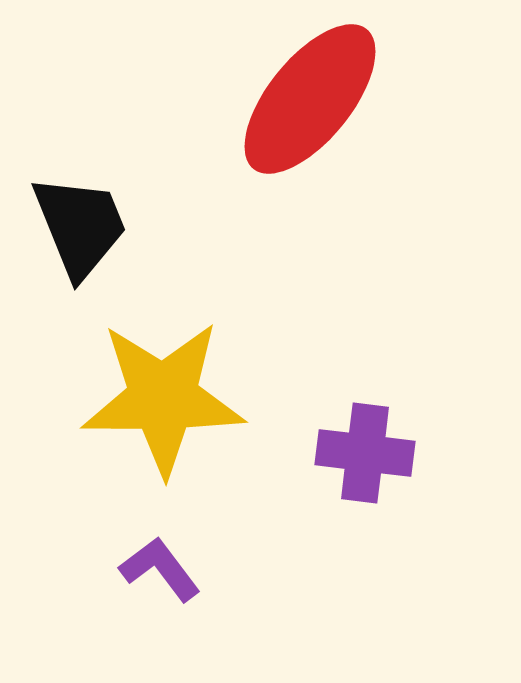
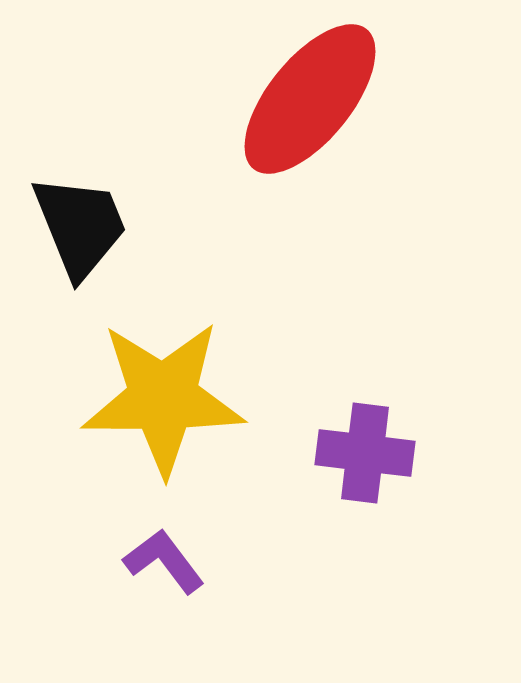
purple L-shape: moved 4 px right, 8 px up
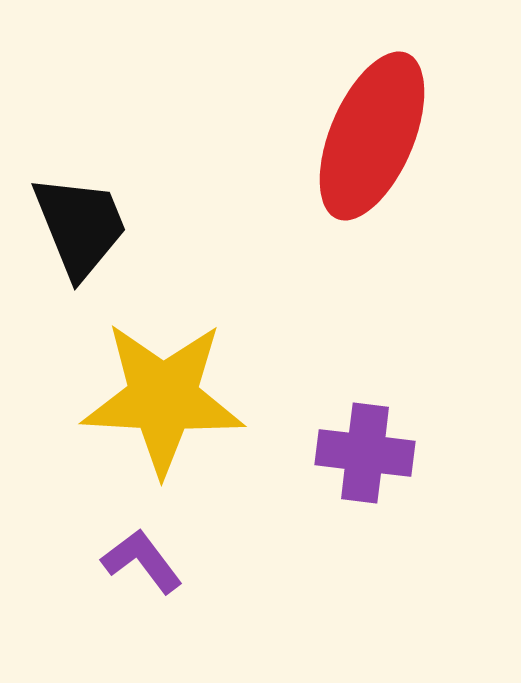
red ellipse: moved 62 px right, 37 px down; rotated 16 degrees counterclockwise
yellow star: rotated 3 degrees clockwise
purple L-shape: moved 22 px left
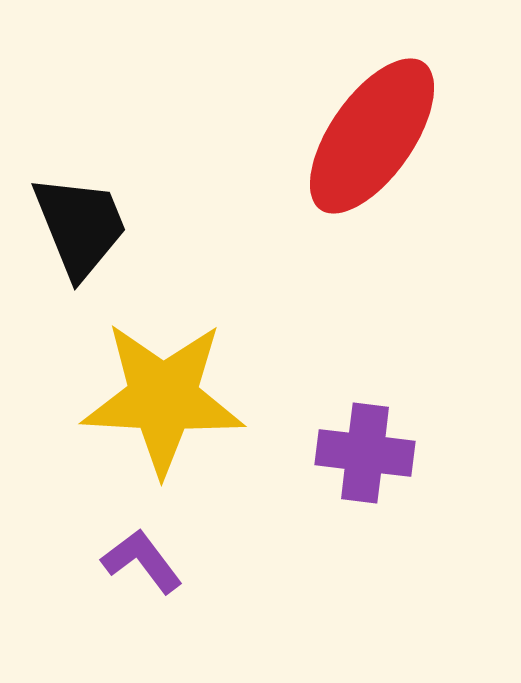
red ellipse: rotated 12 degrees clockwise
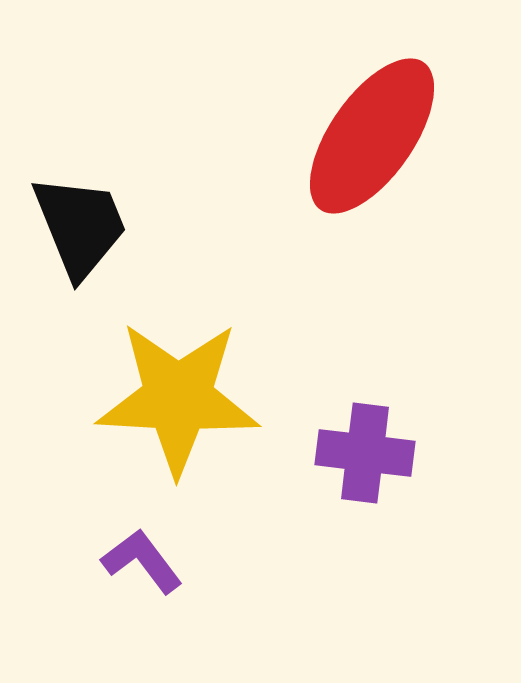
yellow star: moved 15 px right
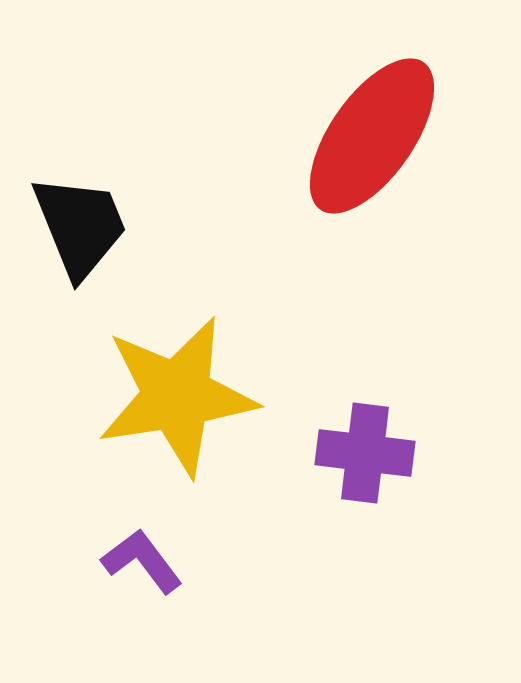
yellow star: moved 1 px left, 2 px up; rotated 12 degrees counterclockwise
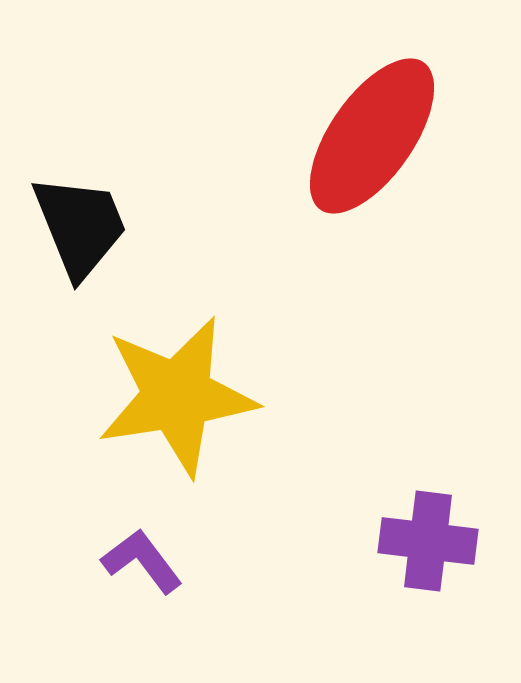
purple cross: moved 63 px right, 88 px down
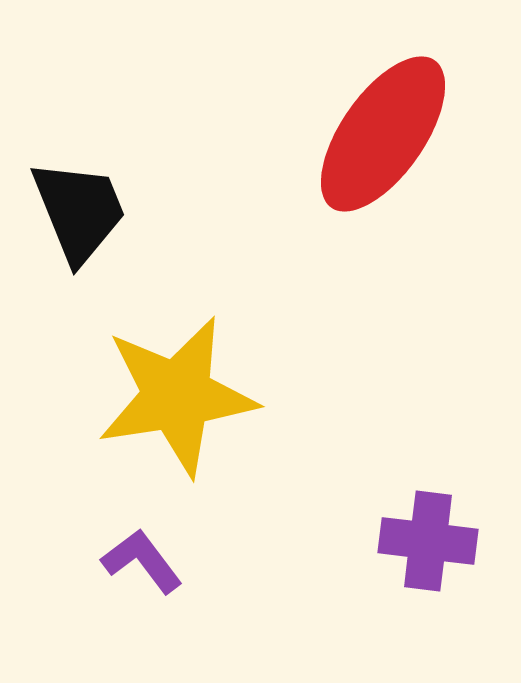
red ellipse: moved 11 px right, 2 px up
black trapezoid: moved 1 px left, 15 px up
